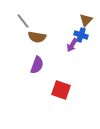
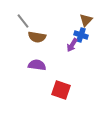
purple semicircle: rotated 102 degrees counterclockwise
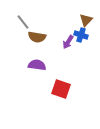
gray line: moved 1 px down
purple arrow: moved 4 px left, 3 px up
red square: moved 1 px up
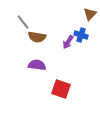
brown triangle: moved 4 px right, 6 px up
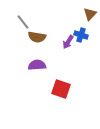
purple semicircle: rotated 12 degrees counterclockwise
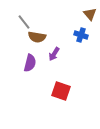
brown triangle: rotated 24 degrees counterclockwise
gray line: moved 1 px right
purple arrow: moved 14 px left, 12 px down
purple semicircle: moved 7 px left, 2 px up; rotated 108 degrees clockwise
red square: moved 2 px down
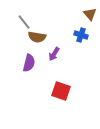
purple semicircle: moved 1 px left
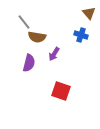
brown triangle: moved 1 px left, 1 px up
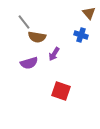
purple semicircle: rotated 60 degrees clockwise
